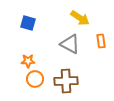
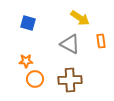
orange star: moved 2 px left
brown cross: moved 4 px right, 1 px up
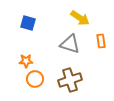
gray triangle: rotated 10 degrees counterclockwise
brown cross: rotated 15 degrees counterclockwise
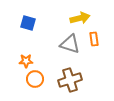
yellow arrow: rotated 48 degrees counterclockwise
orange rectangle: moved 7 px left, 2 px up
